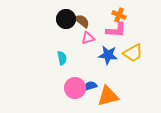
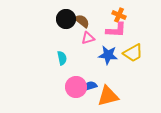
pink circle: moved 1 px right, 1 px up
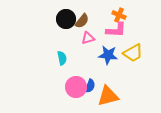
brown semicircle: rotated 91 degrees clockwise
blue semicircle: rotated 128 degrees clockwise
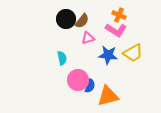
pink L-shape: rotated 30 degrees clockwise
pink circle: moved 2 px right, 7 px up
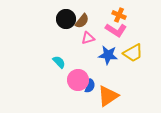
cyan semicircle: moved 3 px left, 4 px down; rotated 32 degrees counterclockwise
orange triangle: rotated 20 degrees counterclockwise
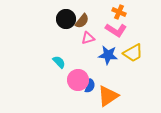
orange cross: moved 3 px up
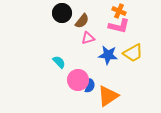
orange cross: moved 1 px up
black circle: moved 4 px left, 6 px up
pink L-shape: moved 3 px right, 4 px up; rotated 20 degrees counterclockwise
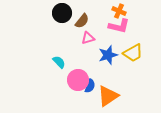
blue star: rotated 24 degrees counterclockwise
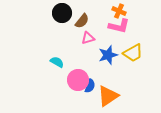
cyan semicircle: moved 2 px left; rotated 16 degrees counterclockwise
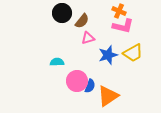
pink L-shape: moved 4 px right
cyan semicircle: rotated 32 degrees counterclockwise
pink circle: moved 1 px left, 1 px down
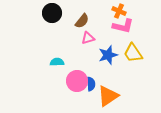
black circle: moved 10 px left
yellow trapezoid: rotated 85 degrees clockwise
blue semicircle: moved 1 px right, 2 px up; rotated 24 degrees counterclockwise
